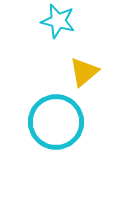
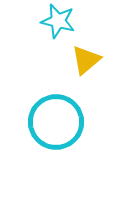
yellow triangle: moved 2 px right, 12 px up
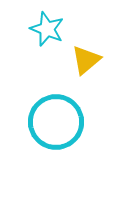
cyan star: moved 11 px left, 8 px down; rotated 8 degrees clockwise
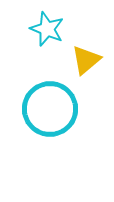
cyan circle: moved 6 px left, 13 px up
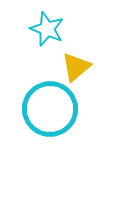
yellow triangle: moved 10 px left, 7 px down
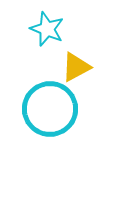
yellow triangle: rotated 12 degrees clockwise
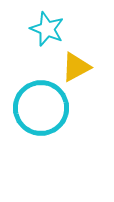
cyan circle: moved 9 px left, 1 px up
